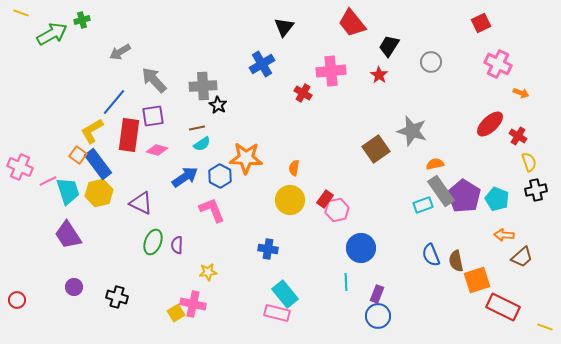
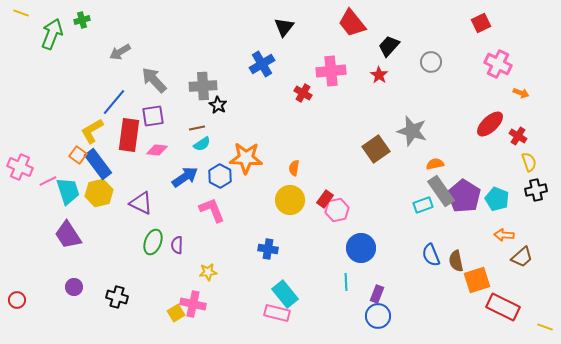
green arrow at (52, 34): rotated 40 degrees counterclockwise
black trapezoid at (389, 46): rotated 10 degrees clockwise
pink diamond at (157, 150): rotated 10 degrees counterclockwise
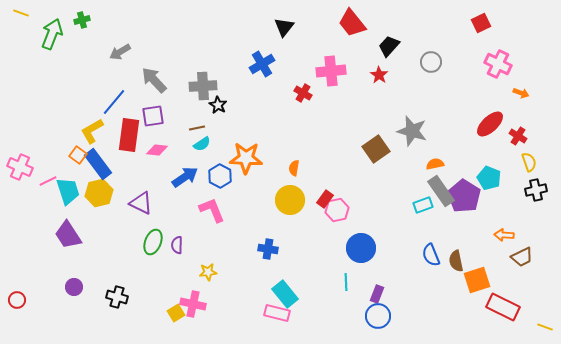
cyan pentagon at (497, 199): moved 8 px left, 21 px up
brown trapezoid at (522, 257): rotated 15 degrees clockwise
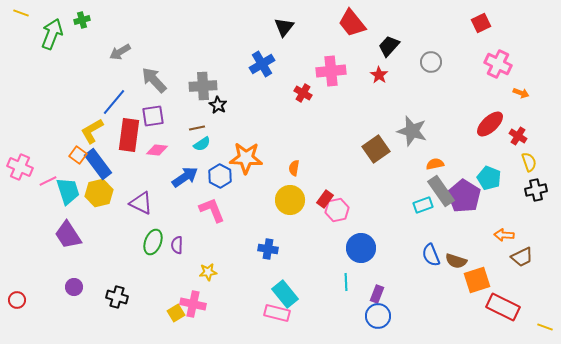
brown semicircle at (456, 261): rotated 60 degrees counterclockwise
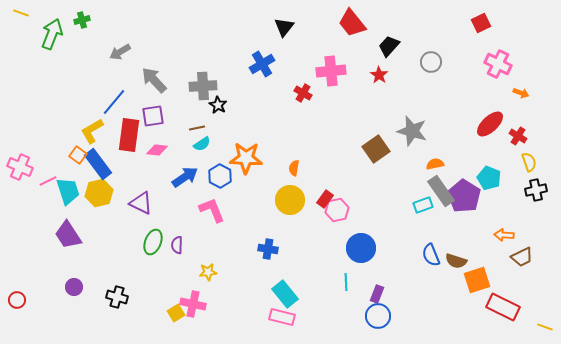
pink rectangle at (277, 313): moved 5 px right, 4 px down
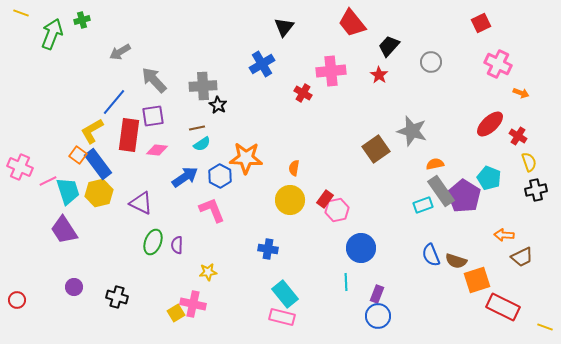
purple trapezoid at (68, 235): moved 4 px left, 5 px up
